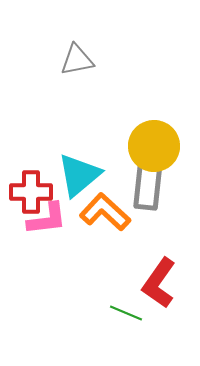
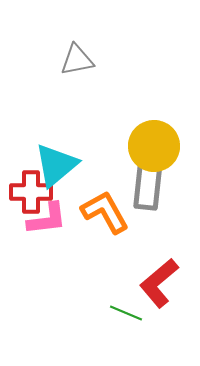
cyan triangle: moved 23 px left, 10 px up
orange L-shape: rotated 18 degrees clockwise
red L-shape: rotated 15 degrees clockwise
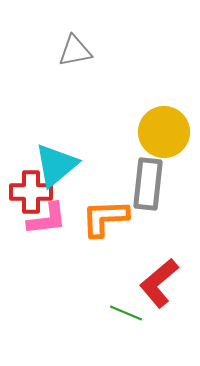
gray triangle: moved 2 px left, 9 px up
yellow circle: moved 10 px right, 14 px up
orange L-shape: moved 6 px down; rotated 63 degrees counterclockwise
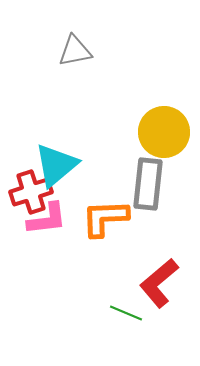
red cross: rotated 18 degrees counterclockwise
